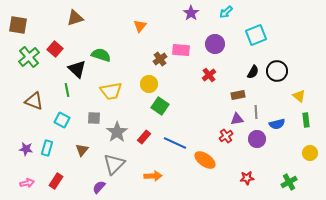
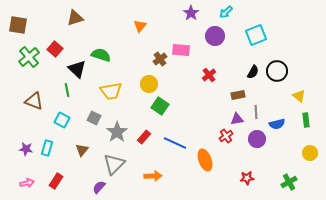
purple circle at (215, 44): moved 8 px up
gray square at (94, 118): rotated 24 degrees clockwise
orange ellipse at (205, 160): rotated 35 degrees clockwise
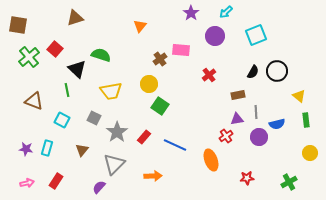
purple circle at (257, 139): moved 2 px right, 2 px up
blue line at (175, 143): moved 2 px down
orange ellipse at (205, 160): moved 6 px right
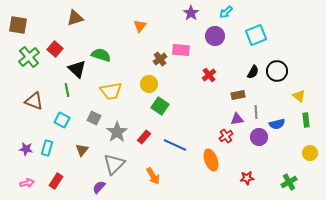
orange arrow at (153, 176): rotated 60 degrees clockwise
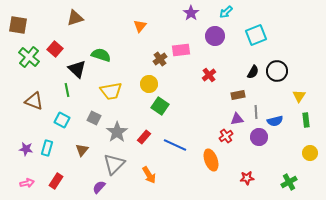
pink rectangle at (181, 50): rotated 12 degrees counterclockwise
green cross at (29, 57): rotated 10 degrees counterclockwise
yellow triangle at (299, 96): rotated 24 degrees clockwise
blue semicircle at (277, 124): moved 2 px left, 3 px up
orange arrow at (153, 176): moved 4 px left, 1 px up
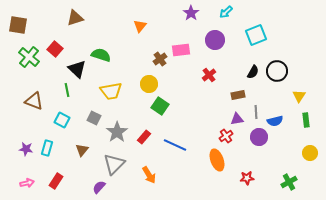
purple circle at (215, 36): moved 4 px down
orange ellipse at (211, 160): moved 6 px right
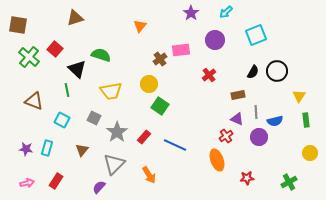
purple triangle at (237, 119): rotated 32 degrees clockwise
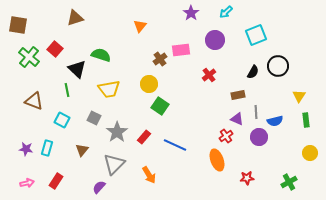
black circle at (277, 71): moved 1 px right, 5 px up
yellow trapezoid at (111, 91): moved 2 px left, 2 px up
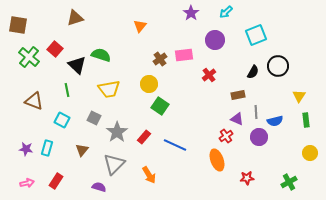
pink rectangle at (181, 50): moved 3 px right, 5 px down
black triangle at (77, 69): moved 4 px up
purple semicircle at (99, 187): rotated 64 degrees clockwise
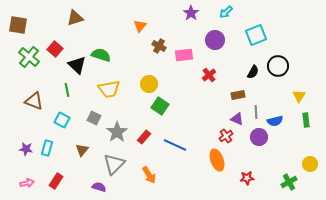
brown cross at (160, 59): moved 1 px left, 13 px up; rotated 24 degrees counterclockwise
yellow circle at (310, 153): moved 11 px down
